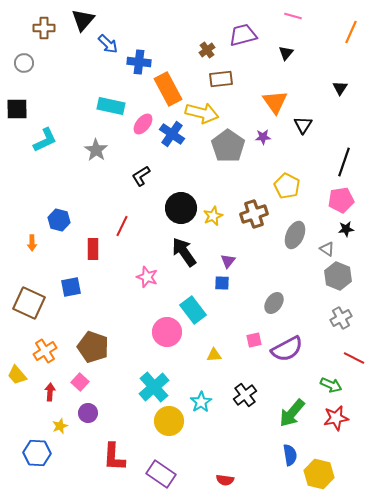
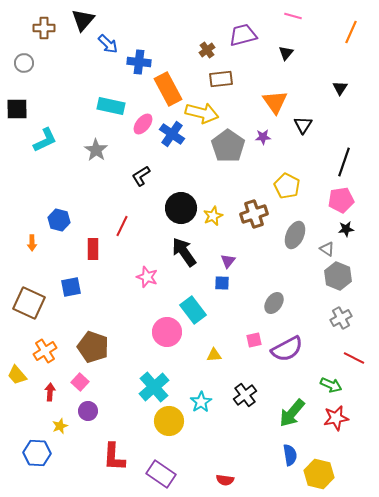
purple circle at (88, 413): moved 2 px up
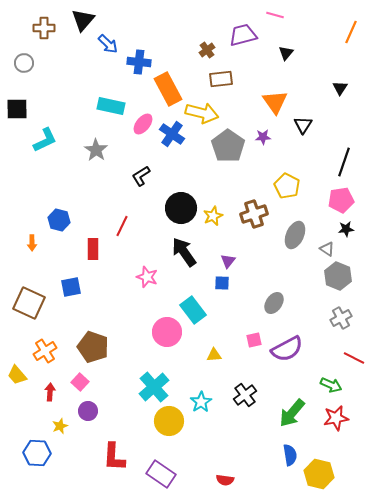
pink line at (293, 16): moved 18 px left, 1 px up
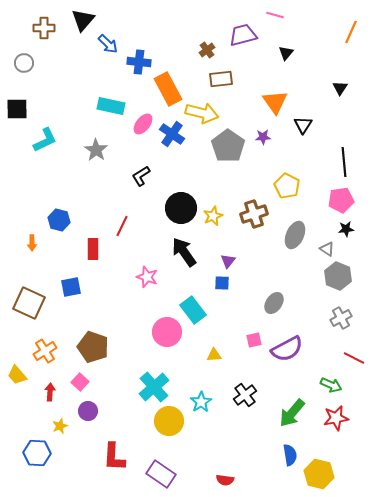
black line at (344, 162): rotated 24 degrees counterclockwise
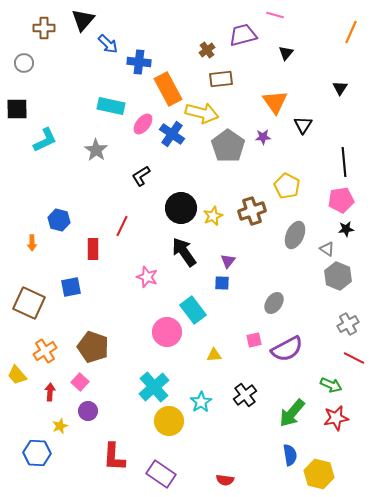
brown cross at (254, 214): moved 2 px left, 3 px up
gray cross at (341, 318): moved 7 px right, 6 px down
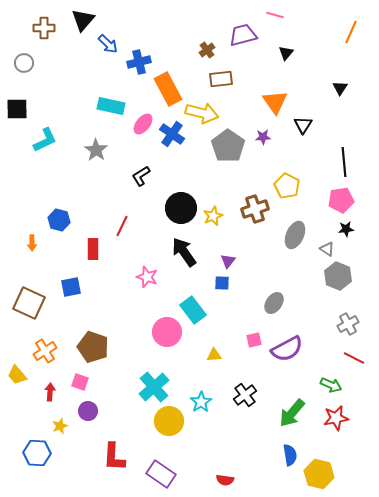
blue cross at (139, 62): rotated 20 degrees counterclockwise
brown cross at (252, 211): moved 3 px right, 2 px up
pink square at (80, 382): rotated 24 degrees counterclockwise
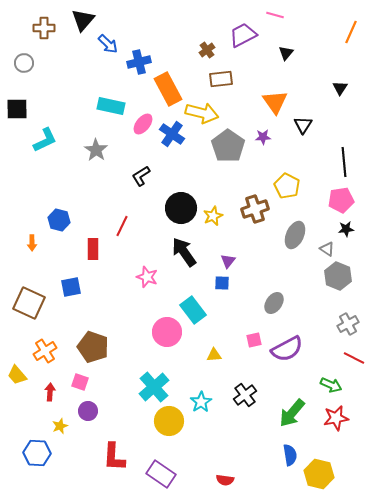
purple trapezoid at (243, 35): rotated 12 degrees counterclockwise
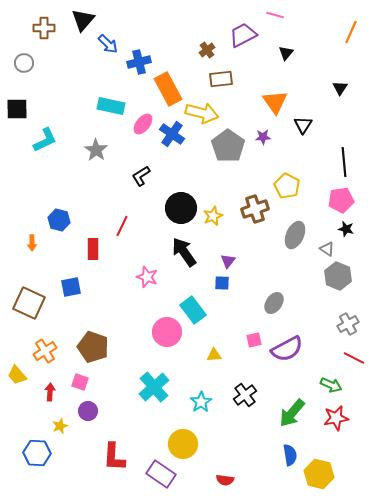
black star at (346, 229): rotated 21 degrees clockwise
yellow circle at (169, 421): moved 14 px right, 23 px down
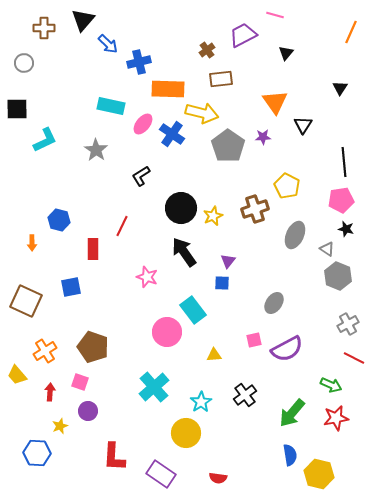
orange rectangle at (168, 89): rotated 60 degrees counterclockwise
brown square at (29, 303): moved 3 px left, 2 px up
yellow circle at (183, 444): moved 3 px right, 11 px up
red semicircle at (225, 480): moved 7 px left, 2 px up
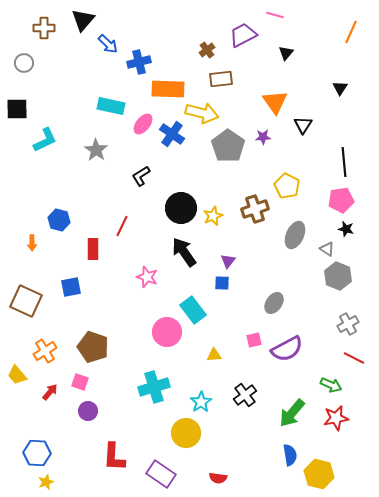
cyan cross at (154, 387): rotated 24 degrees clockwise
red arrow at (50, 392): rotated 36 degrees clockwise
yellow star at (60, 426): moved 14 px left, 56 px down
